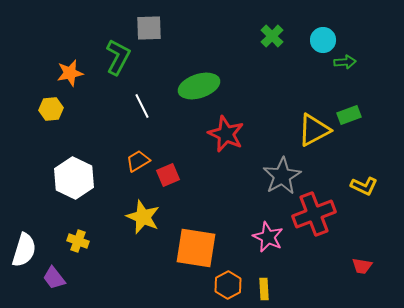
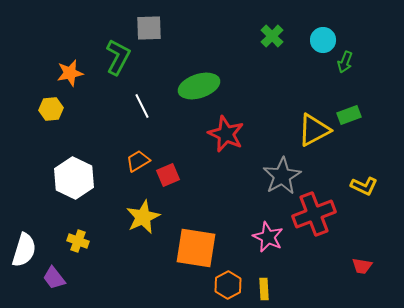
green arrow: rotated 115 degrees clockwise
yellow star: rotated 24 degrees clockwise
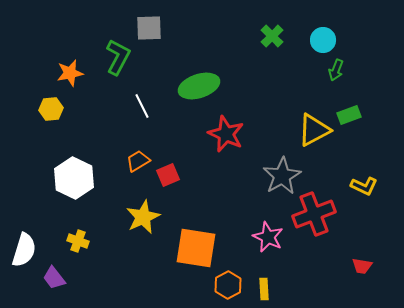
green arrow: moved 9 px left, 8 px down
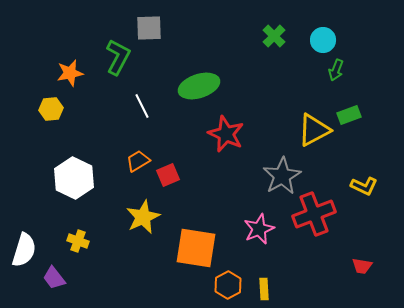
green cross: moved 2 px right
pink star: moved 9 px left, 8 px up; rotated 24 degrees clockwise
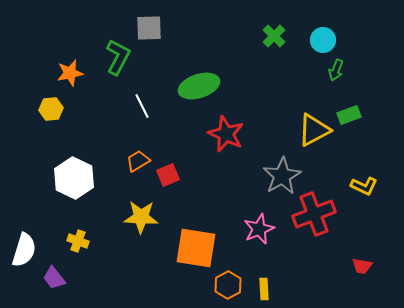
yellow star: moved 2 px left; rotated 28 degrees clockwise
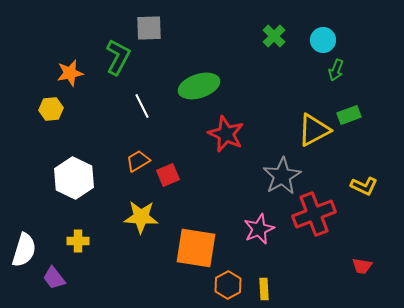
yellow cross: rotated 20 degrees counterclockwise
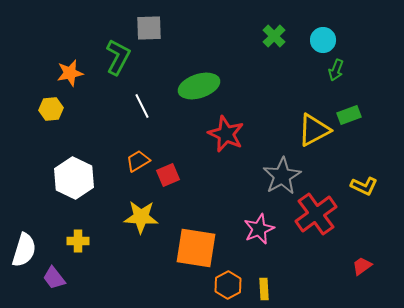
red cross: moved 2 px right; rotated 15 degrees counterclockwise
red trapezoid: rotated 135 degrees clockwise
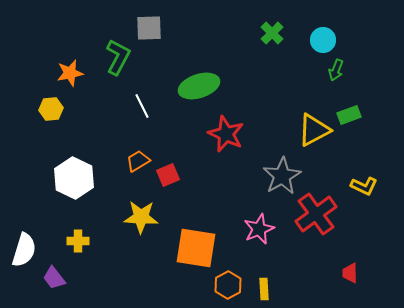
green cross: moved 2 px left, 3 px up
red trapezoid: moved 12 px left, 7 px down; rotated 55 degrees counterclockwise
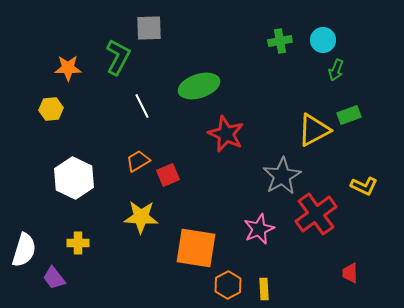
green cross: moved 8 px right, 8 px down; rotated 35 degrees clockwise
orange star: moved 2 px left, 5 px up; rotated 12 degrees clockwise
yellow cross: moved 2 px down
